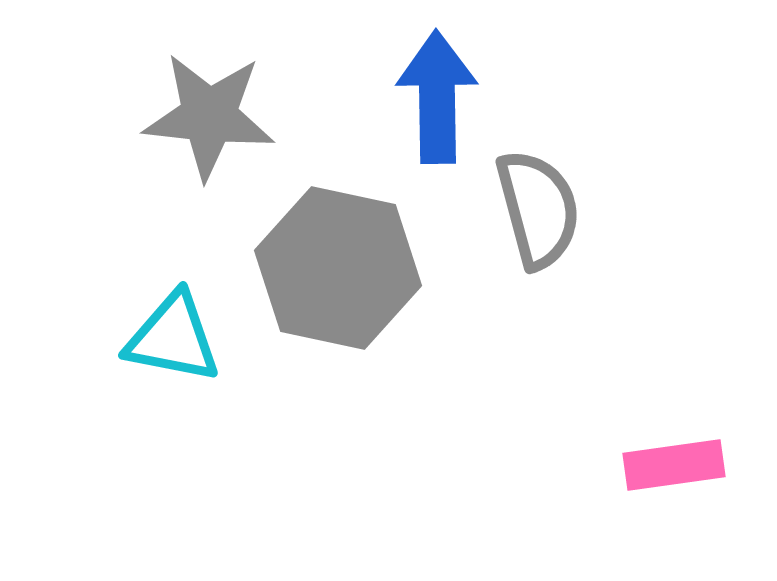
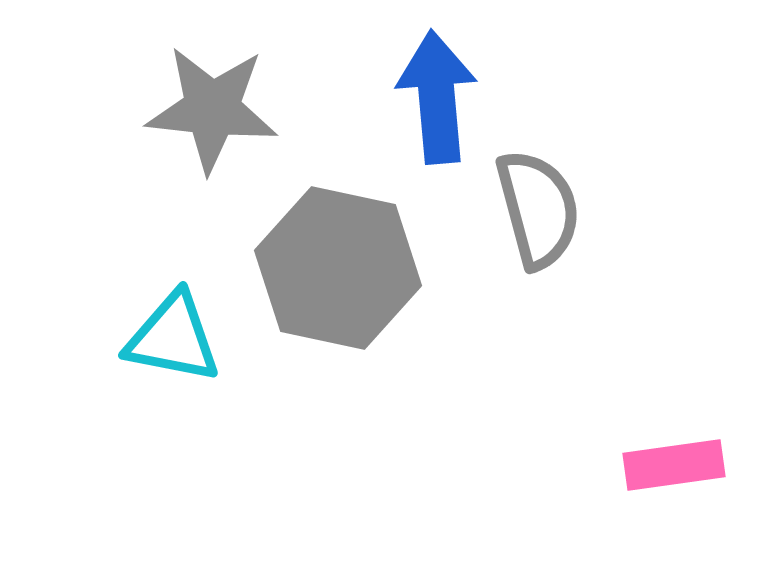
blue arrow: rotated 4 degrees counterclockwise
gray star: moved 3 px right, 7 px up
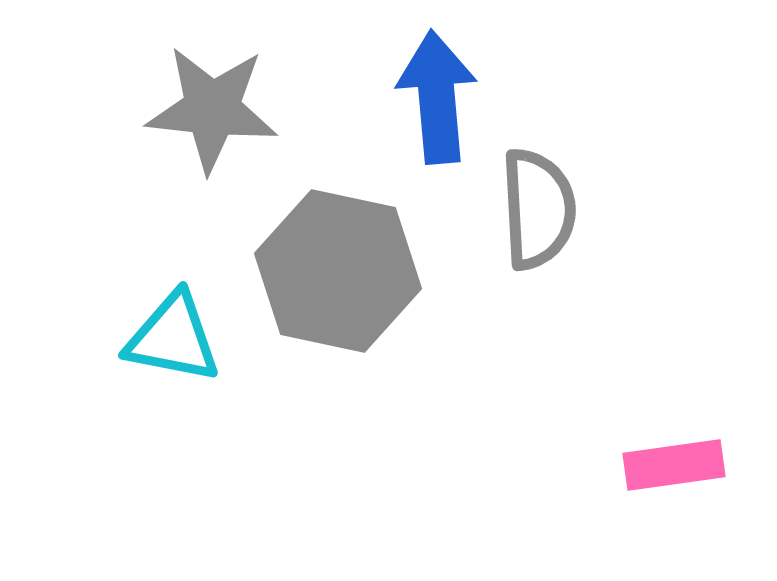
gray semicircle: rotated 12 degrees clockwise
gray hexagon: moved 3 px down
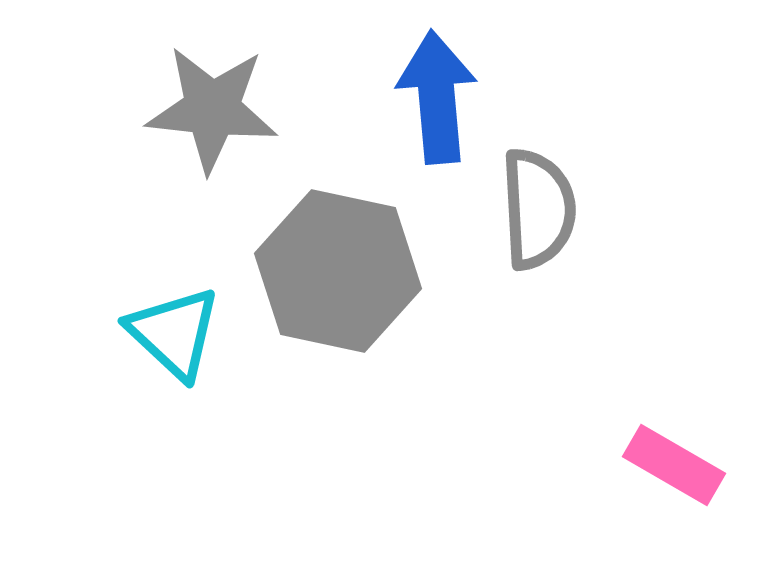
cyan triangle: moved 1 px right, 5 px up; rotated 32 degrees clockwise
pink rectangle: rotated 38 degrees clockwise
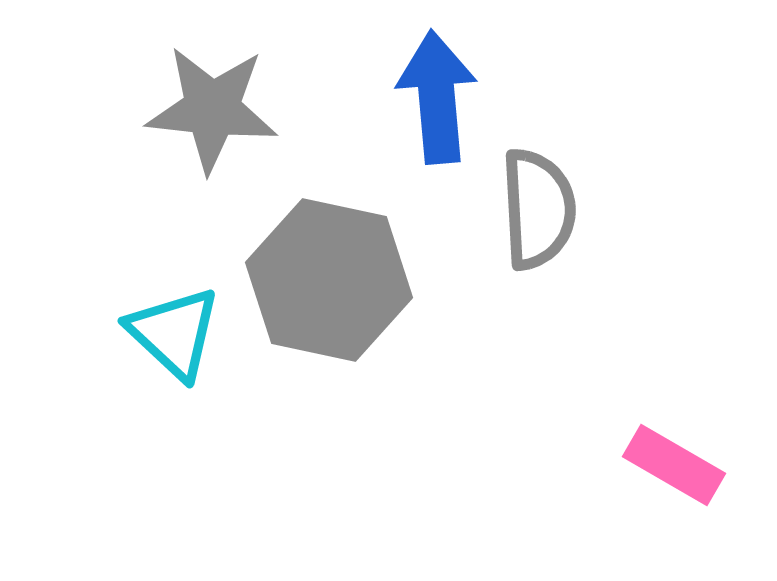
gray hexagon: moved 9 px left, 9 px down
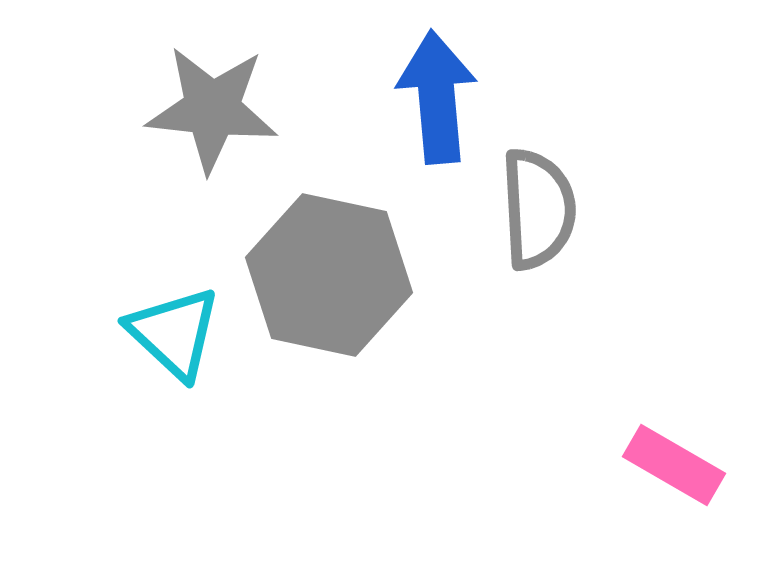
gray hexagon: moved 5 px up
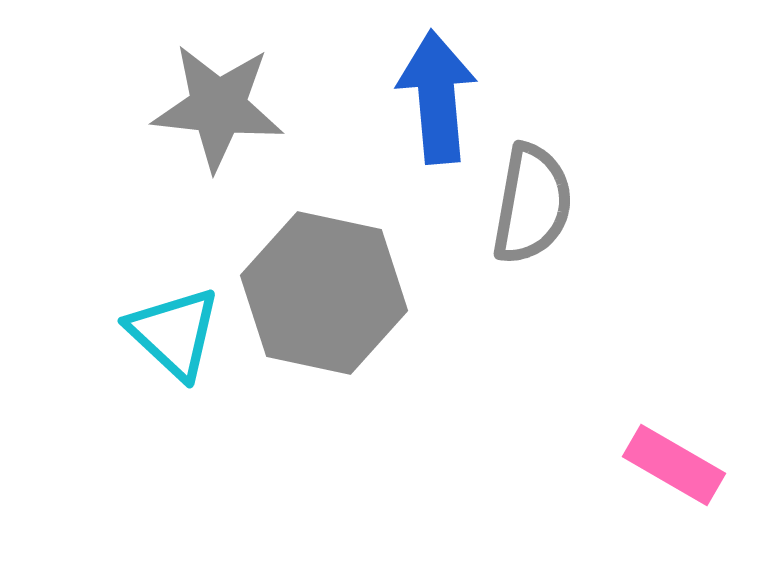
gray star: moved 6 px right, 2 px up
gray semicircle: moved 6 px left, 5 px up; rotated 13 degrees clockwise
gray hexagon: moved 5 px left, 18 px down
